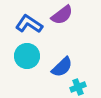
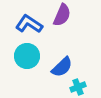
purple semicircle: rotated 30 degrees counterclockwise
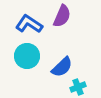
purple semicircle: moved 1 px down
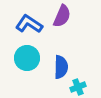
cyan circle: moved 2 px down
blue semicircle: moved 1 px left; rotated 45 degrees counterclockwise
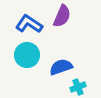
cyan circle: moved 3 px up
blue semicircle: rotated 110 degrees counterclockwise
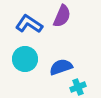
cyan circle: moved 2 px left, 4 px down
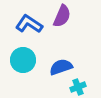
cyan circle: moved 2 px left, 1 px down
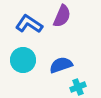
blue semicircle: moved 2 px up
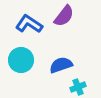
purple semicircle: moved 2 px right; rotated 15 degrees clockwise
cyan circle: moved 2 px left
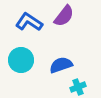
blue L-shape: moved 2 px up
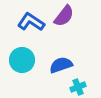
blue L-shape: moved 2 px right
cyan circle: moved 1 px right
